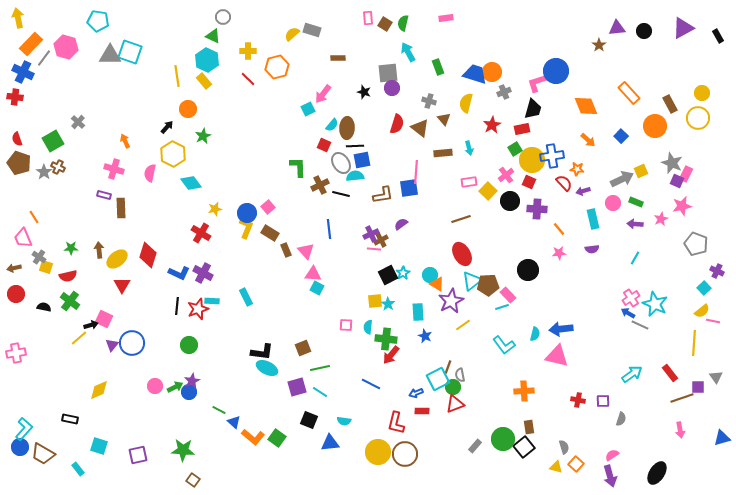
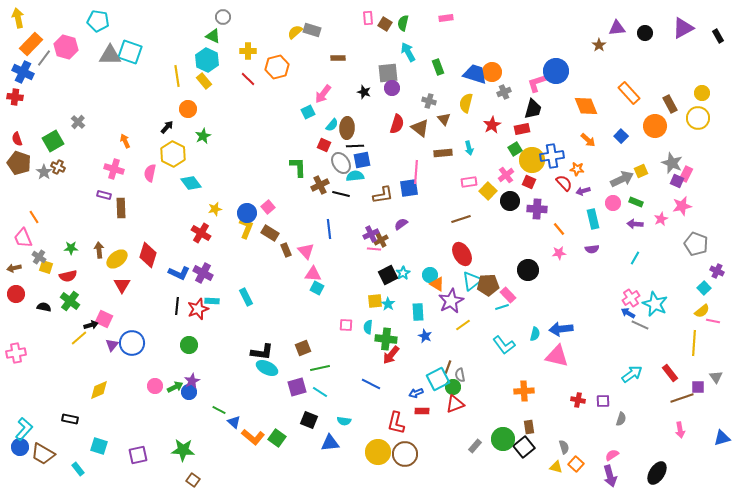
black circle at (644, 31): moved 1 px right, 2 px down
yellow semicircle at (292, 34): moved 3 px right, 2 px up
cyan square at (308, 109): moved 3 px down
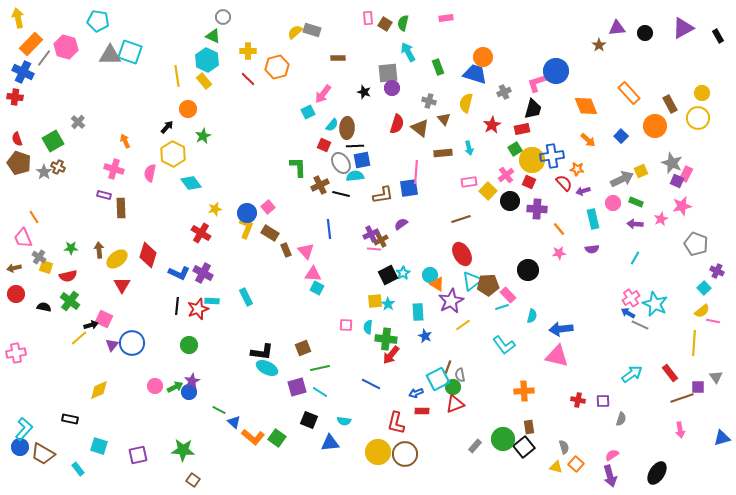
orange circle at (492, 72): moved 9 px left, 15 px up
cyan semicircle at (535, 334): moved 3 px left, 18 px up
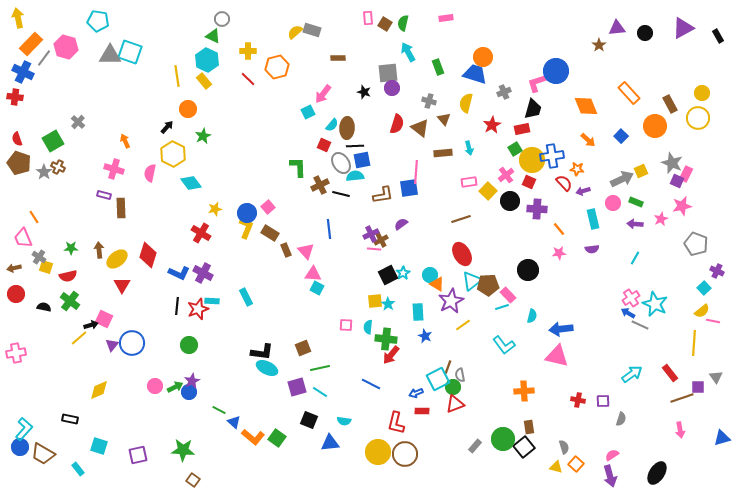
gray circle at (223, 17): moved 1 px left, 2 px down
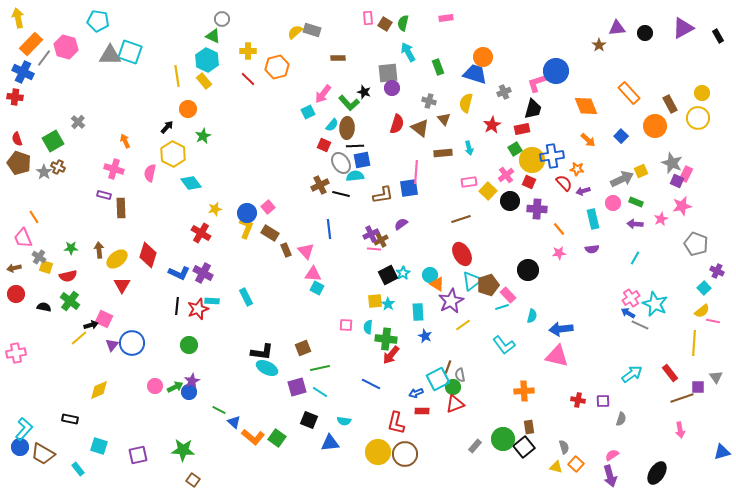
green L-shape at (298, 167): moved 51 px right, 64 px up; rotated 140 degrees clockwise
brown pentagon at (488, 285): rotated 15 degrees counterclockwise
blue triangle at (722, 438): moved 14 px down
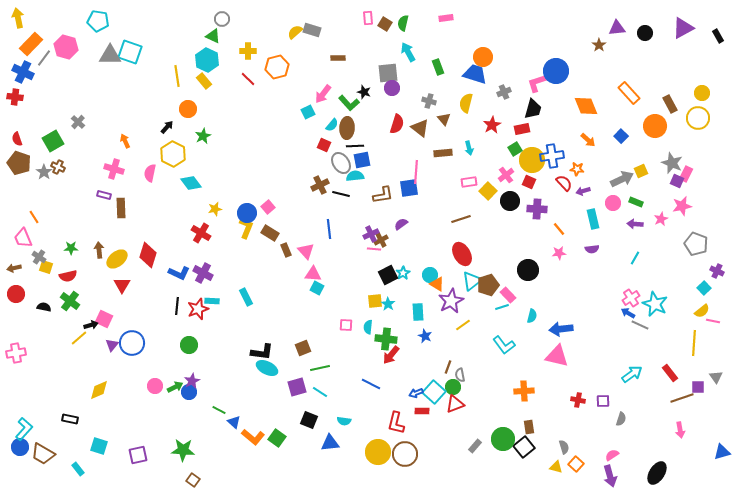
cyan square at (438, 379): moved 4 px left, 13 px down; rotated 20 degrees counterclockwise
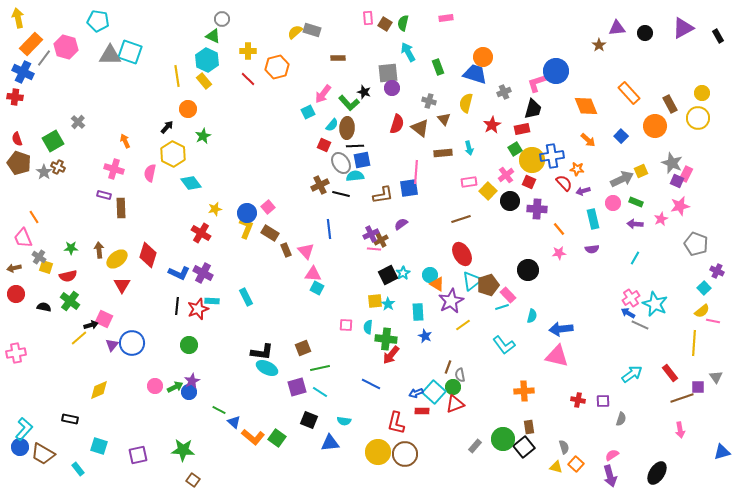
pink star at (682, 206): moved 2 px left
